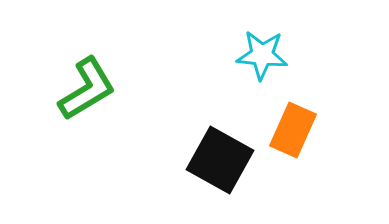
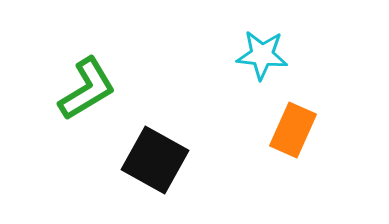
black square: moved 65 px left
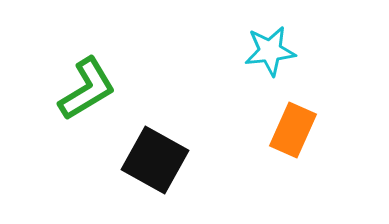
cyan star: moved 8 px right, 4 px up; rotated 12 degrees counterclockwise
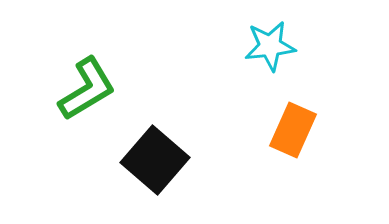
cyan star: moved 5 px up
black square: rotated 12 degrees clockwise
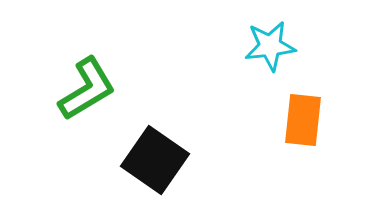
orange rectangle: moved 10 px right, 10 px up; rotated 18 degrees counterclockwise
black square: rotated 6 degrees counterclockwise
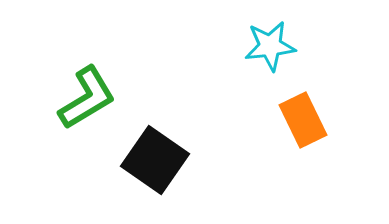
green L-shape: moved 9 px down
orange rectangle: rotated 32 degrees counterclockwise
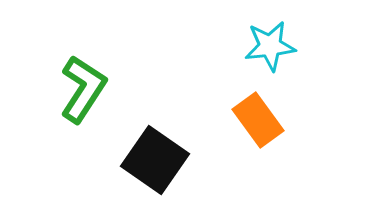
green L-shape: moved 4 px left, 9 px up; rotated 26 degrees counterclockwise
orange rectangle: moved 45 px left; rotated 10 degrees counterclockwise
